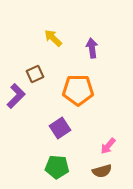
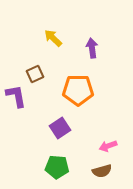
purple L-shape: rotated 55 degrees counterclockwise
pink arrow: rotated 30 degrees clockwise
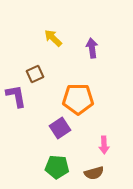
orange pentagon: moved 9 px down
pink arrow: moved 4 px left, 1 px up; rotated 72 degrees counterclockwise
brown semicircle: moved 8 px left, 2 px down
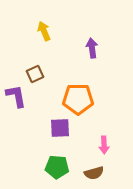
yellow arrow: moved 9 px left, 7 px up; rotated 24 degrees clockwise
purple square: rotated 30 degrees clockwise
